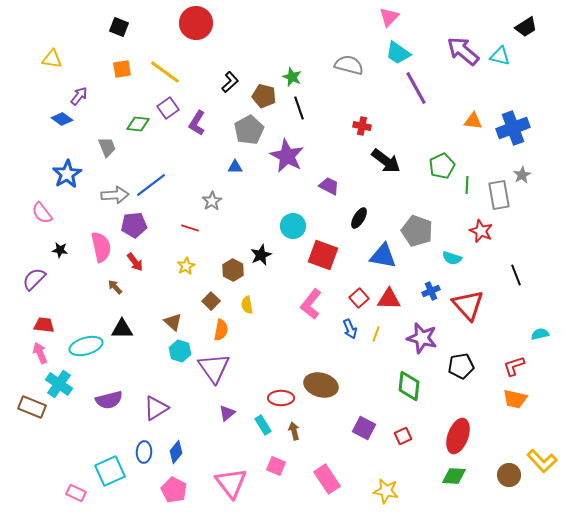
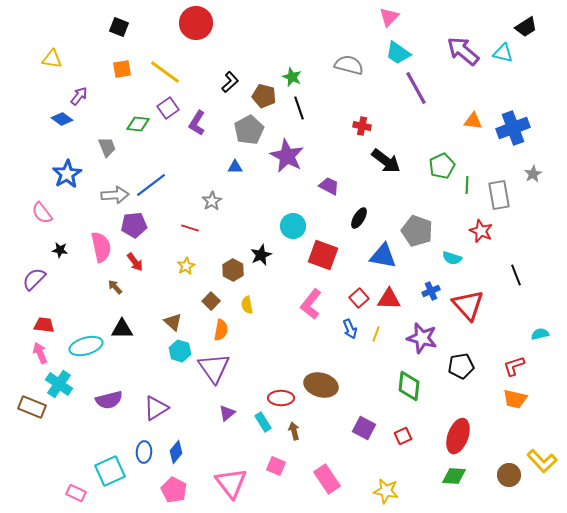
cyan triangle at (500, 56): moved 3 px right, 3 px up
gray star at (522, 175): moved 11 px right, 1 px up
cyan rectangle at (263, 425): moved 3 px up
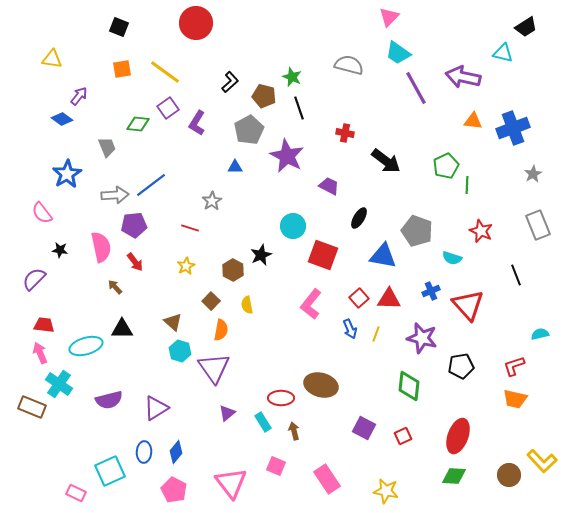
purple arrow at (463, 51): moved 26 px down; rotated 28 degrees counterclockwise
red cross at (362, 126): moved 17 px left, 7 px down
green pentagon at (442, 166): moved 4 px right
gray rectangle at (499, 195): moved 39 px right, 30 px down; rotated 12 degrees counterclockwise
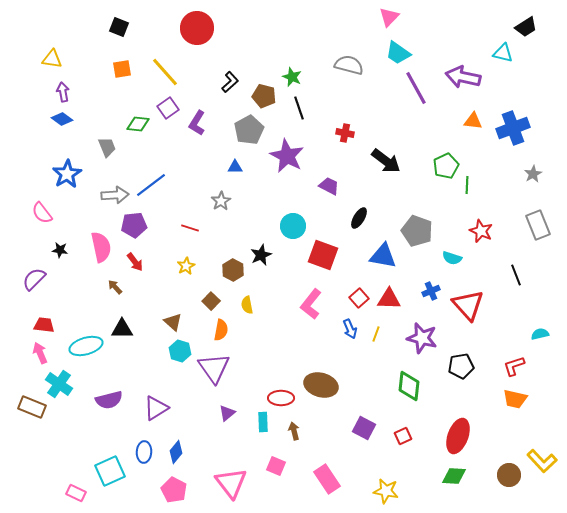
red circle at (196, 23): moved 1 px right, 5 px down
yellow line at (165, 72): rotated 12 degrees clockwise
purple arrow at (79, 96): moved 16 px left, 4 px up; rotated 48 degrees counterclockwise
gray star at (212, 201): moved 9 px right
cyan rectangle at (263, 422): rotated 30 degrees clockwise
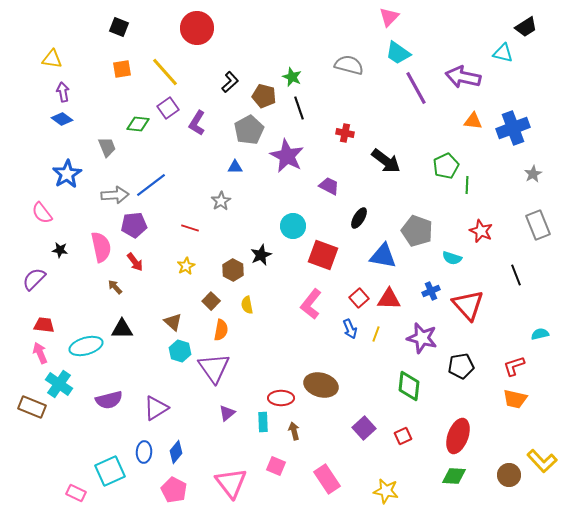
purple square at (364, 428): rotated 20 degrees clockwise
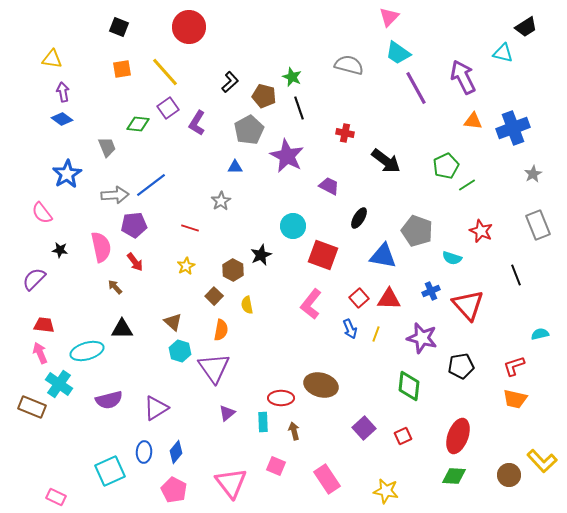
red circle at (197, 28): moved 8 px left, 1 px up
purple arrow at (463, 77): rotated 52 degrees clockwise
green line at (467, 185): rotated 54 degrees clockwise
brown square at (211, 301): moved 3 px right, 5 px up
cyan ellipse at (86, 346): moved 1 px right, 5 px down
pink rectangle at (76, 493): moved 20 px left, 4 px down
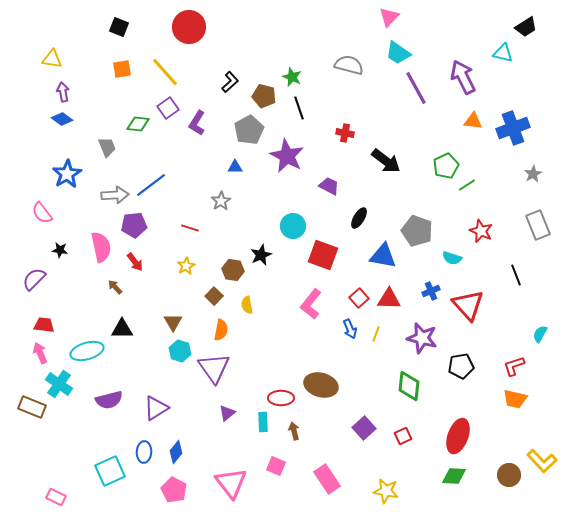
brown hexagon at (233, 270): rotated 20 degrees counterclockwise
brown triangle at (173, 322): rotated 18 degrees clockwise
cyan semicircle at (540, 334): rotated 48 degrees counterclockwise
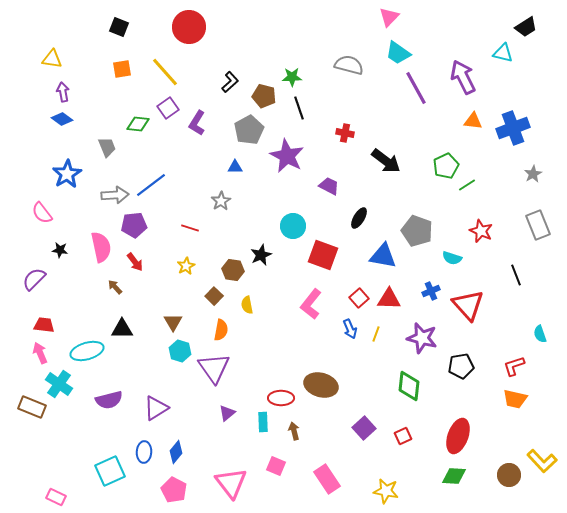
green star at (292, 77): rotated 24 degrees counterclockwise
cyan semicircle at (540, 334): rotated 48 degrees counterclockwise
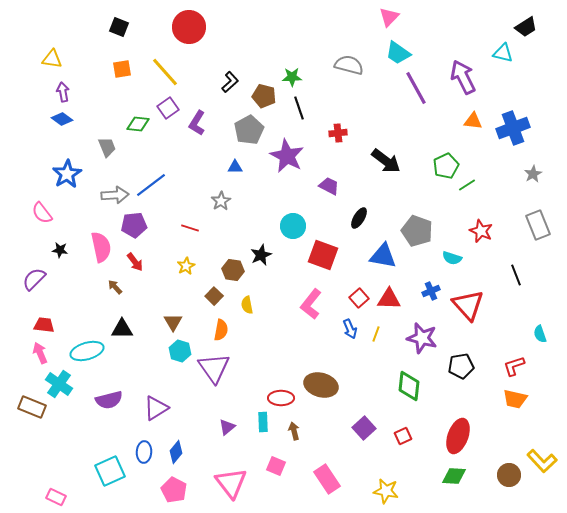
red cross at (345, 133): moved 7 px left; rotated 18 degrees counterclockwise
purple triangle at (227, 413): moved 14 px down
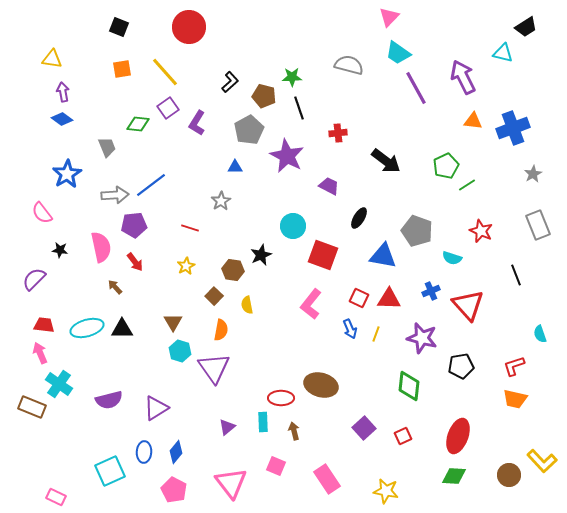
red square at (359, 298): rotated 24 degrees counterclockwise
cyan ellipse at (87, 351): moved 23 px up
